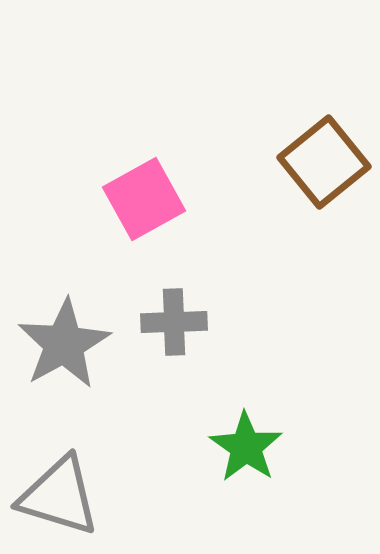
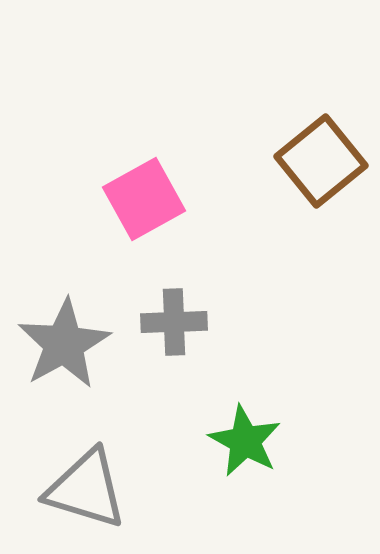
brown square: moved 3 px left, 1 px up
green star: moved 1 px left, 6 px up; rotated 6 degrees counterclockwise
gray triangle: moved 27 px right, 7 px up
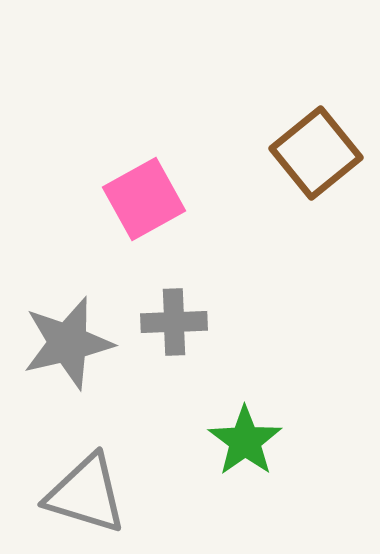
brown square: moved 5 px left, 8 px up
gray star: moved 4 px right, 1 px up; rotated 16 degrees clockwise
green star: rotated 8 degrees clockwise
gray triangle: moved 5 px down
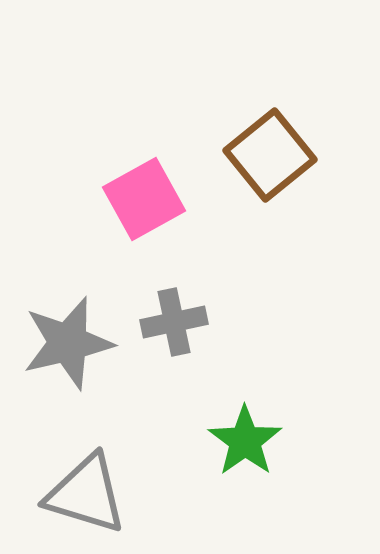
brown square: moved 46 px left, 2 px down
gray cross: rotated 10 degrees counterclockwise
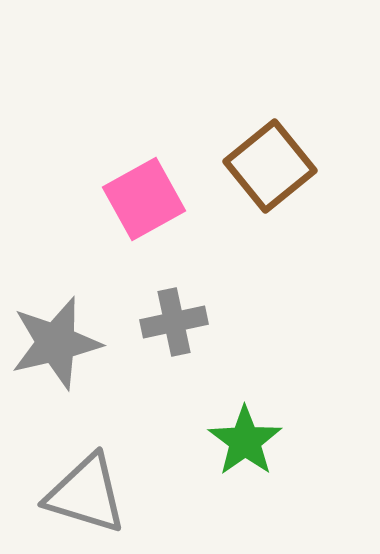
brown square: moved 11 px down
gray star: moved 12 px left
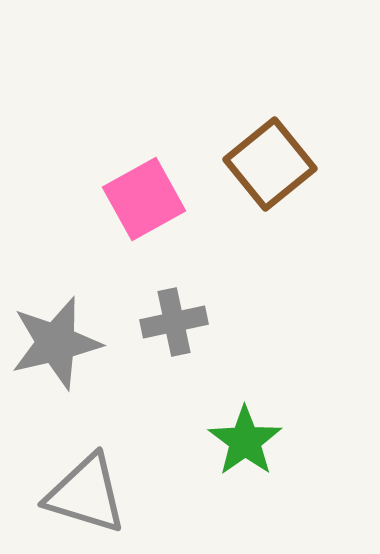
brown square: moved 2 px up
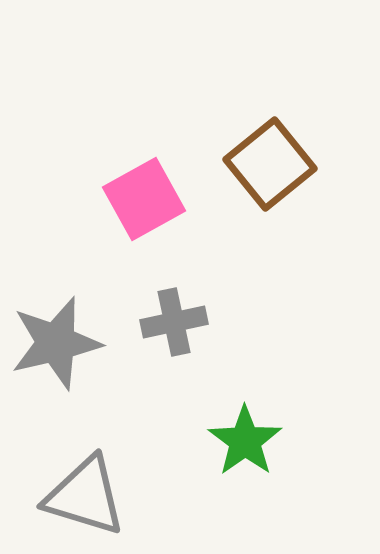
gray triangle: moved 1 px left, 2 px down
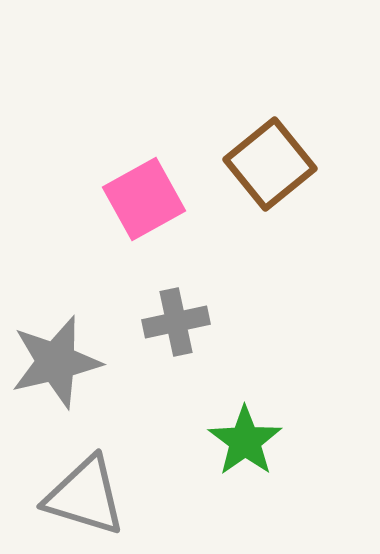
gray cross: moved 2 px right
gray star: moved 19 px down
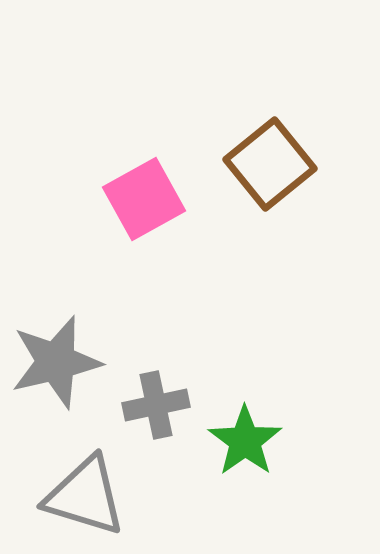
gray cross: moved 20 px left, 83 px down
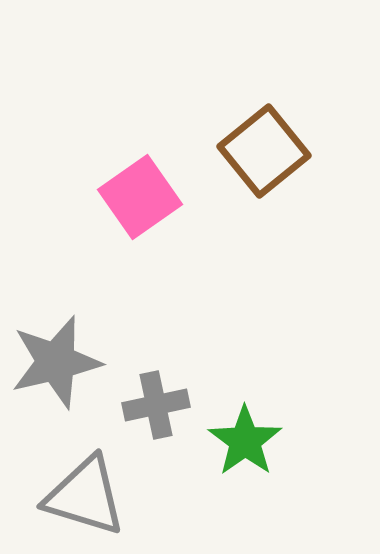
brown square: moved 6 px left, 13 px up
pink square: moved 4 px left, 2 px up; rotated 6 degrees counterclockwise
